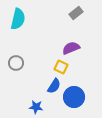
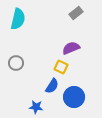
blue semicircle: moved 2 px left
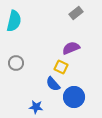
cyan semicircle: moved 4 px left, 2 px down
blue semicircle: moved 1 px right, 2 px up; rotated 105 degrees clockwise
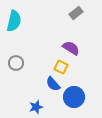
purple semicircle: rotated 54 degrees clockwise
blue star: rotated 24 degrees counterclockwise
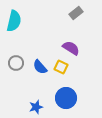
blue semicircle: moved 13 px left, 17 px up
blue circle: moved 8 px left, 1 px down
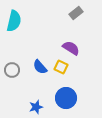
gray circle: moved 4 px left, 7 px down
